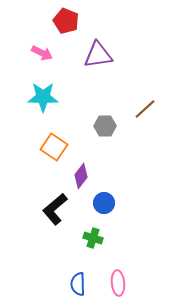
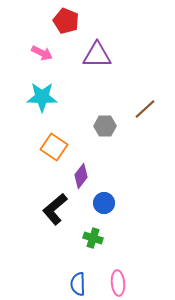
purple triangle: moved 1 px left; rotated 8 degrees clockwise
cyan star: moved 1 px left
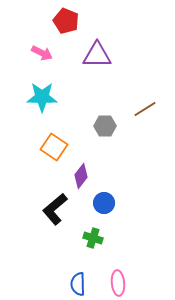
brown line: rotated 10 degrees clockwise
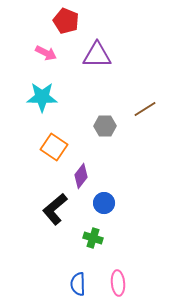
pink arrow: moved 4 px right
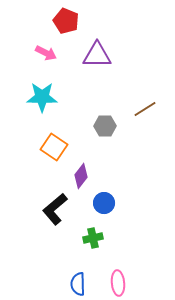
green cross: rotated 30 degrees counterclockwise
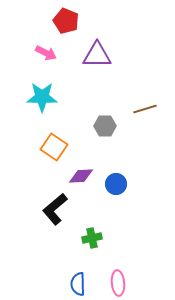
brown line: rotated 15 degrees clockwise
purple diamond: rotated 50 degrees clockwise
blue circle: moved 12 px right, 19 px up
green cross: moved 1 px left
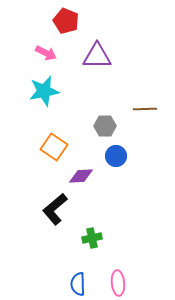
purple triangle: moved 1 px down
cyan star: moved 2 px right, 6 px up; rotated 12 degrees counterclockwise
brown line: rotated 15 degrees clockwise
blue circle: moved 28 px up
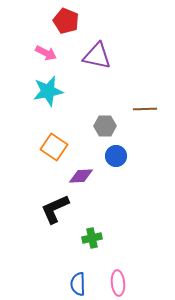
purple triangle: rotated 12 degrees clockwise
cyan star: moved 4 px right
black L-shape: rotated 16 degrees clockwise
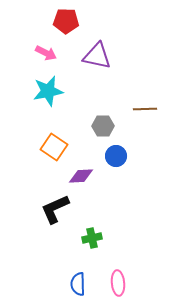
red pentagon: rotated 20 degrees counterclockwise
gray hexagon: moved 2 px left
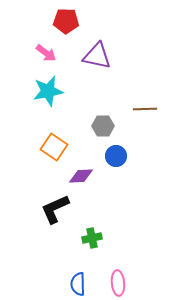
pink arrow: rotated 10 degrees clockwise
